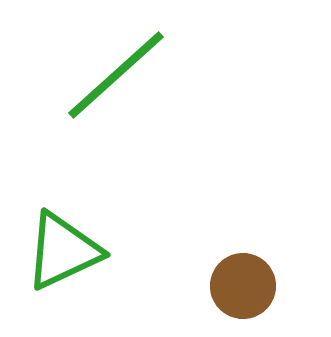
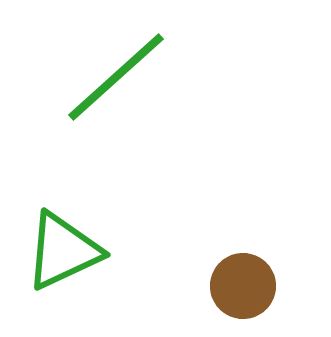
green line: moved 2 px down
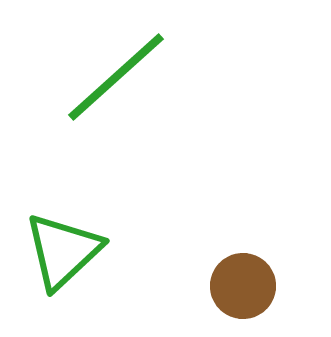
green triangle: rotated 18 degrees counterclockwise
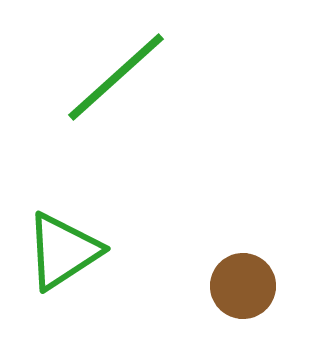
green triangle: rotated 10 degrees clockwise
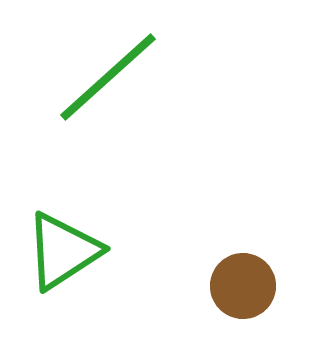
green line: moved 8 px left
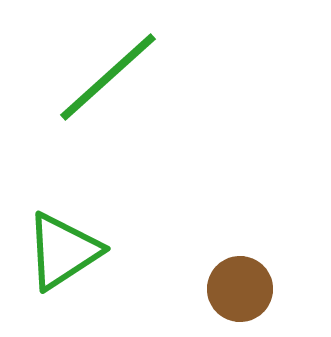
brown circle: moved 3 px left, 3 px down
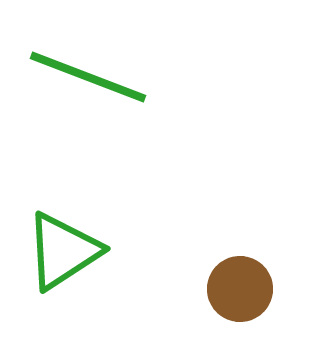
green line: moved 20 px left; rotated 63 degrees clockwise
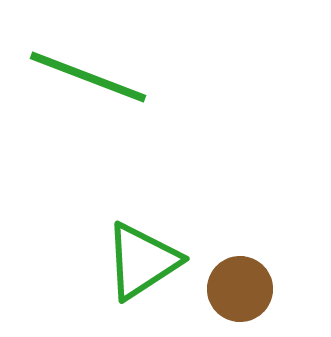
green triangle: moved 79 px right, 10 px down
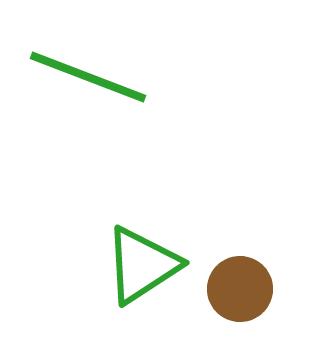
green triangle: moved 4 px down
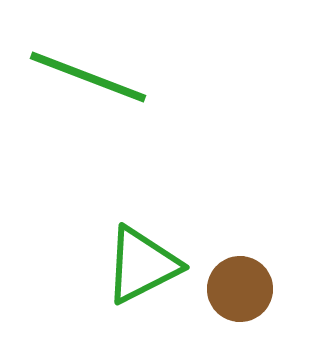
green triangle: rotated 6 degrees clockwise
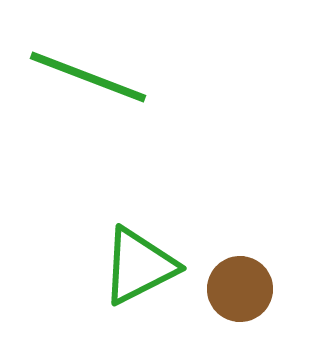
green triangle: moved 3 px left, 1 px down
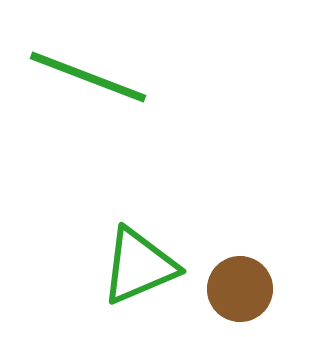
green triangle: rotated 4 degrees clockwise
